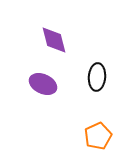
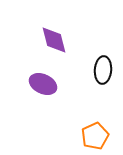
black ellipse: moved 6 px right, 7 px up
orange pentagon: moved 3 px left
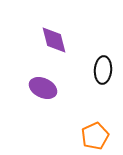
purple ellipse: moved 4 px down
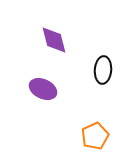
purple ellipse: moved 1 px down
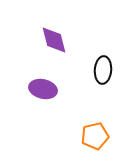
purple ellipse: rotated 12 degrees counterclockwise
orange pentagon: rotated 12 degrees clockwise
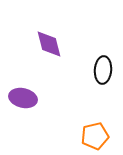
purple diamond: moved 5 px left, 4 px down
purple ellipse: moved 20 px left, 9 px down
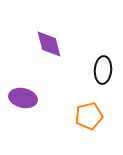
orange pentagon: moved 6 px left, 20 px up
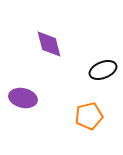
black ellipse: rotated 64 degrees clockwise
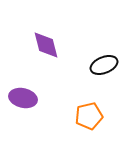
purple diamond: moved 3 px left, 1 px down
black ellipse: moved 1 px right, 5 px up
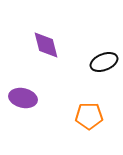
black ellipse: moved 3 px up
orange pentagon: rotated 12 degrees clockwise
